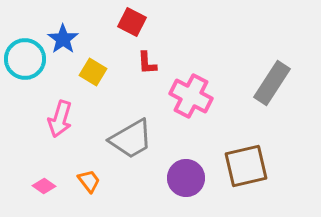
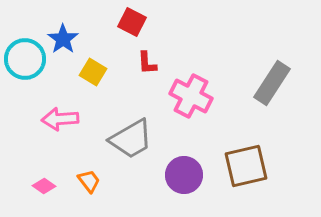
pink arrow: rotated 69 degrees clockwise
purple circle: moved 2 px left, 3 px up
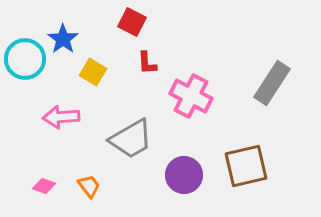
pink arrow: moved 1 px right, 2 px up
orange trapezoid: moved 5 px down
pink diamond: rotated 15 degrees counterclockwise
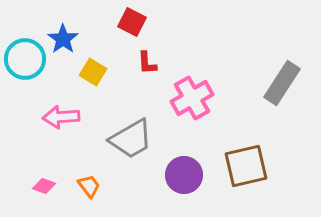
gray rectangle: moved 10 px right
pink cross: moved 1 px right, 2 px down; rotated 33 degrees clockwise
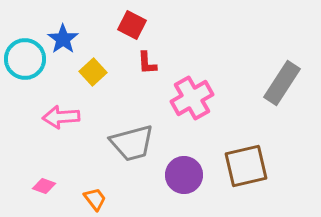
red square: moved 3 px down
yellow square: rotated 16 degrees clockwise
gray trapezoid: moved 1 px right, 4 px down; rotated 15 degrees clockwise
orange trapezoid: moved 6 px right, 13 px down
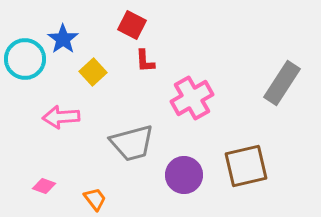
red L-shape: moved 2 px left, 2 px up
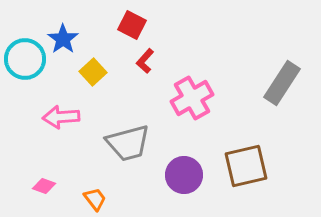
red L-shape: rotated 45 degrees clockwise
gray trapezoid: moved 4 px left
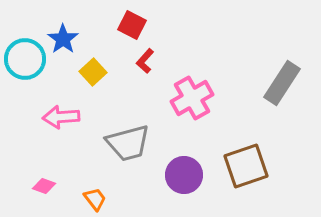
brown square: rotated 6 degrees counterclockwise
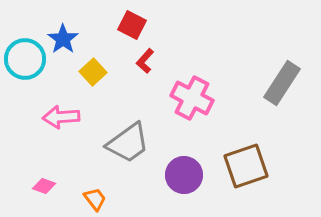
pink cross: rotated 33 degrees counterclockwise
gray trapezoid: rotated 21 degrees counterclockwise
